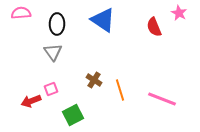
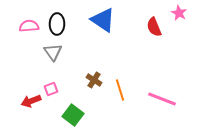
pink semicircle: moved 8 px right, 13 px down
green square: rotated 25 degrees counterclockwise
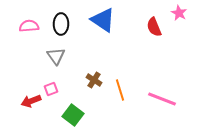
black ellipse: moved 4 px right
gray triangle: moved 3 px right, 4 px down
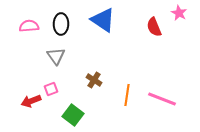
orange line: moved 7 px right, 5 px down; rotated 25 degrees clockwise
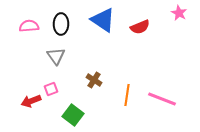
red semicircle: moved 14 px left; rotated 90 degrees counterclockwise
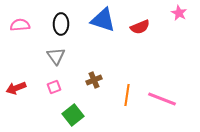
blue triangle: rotated 16 degrees counterclockwise
pink semicircle: moved 9 px left, 1 px up
brown cross: rotated 35 degrees clockwise
pink square: moved 3 px right, 2 px up
red arrow: moved 15 px left, 13 px up
green square: rotated 15 degrees clockwise
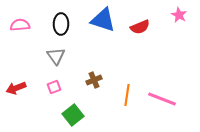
pink star: moved 2 px down
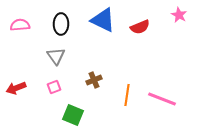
blue triangle: rotated 8 degrees clockwise
green square: rotated 30 degrees counterclockwise
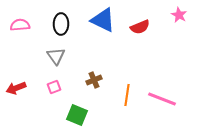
green square: moved 4 px right
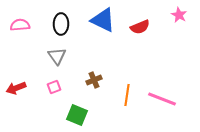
gray triangle: moved 1 px right
